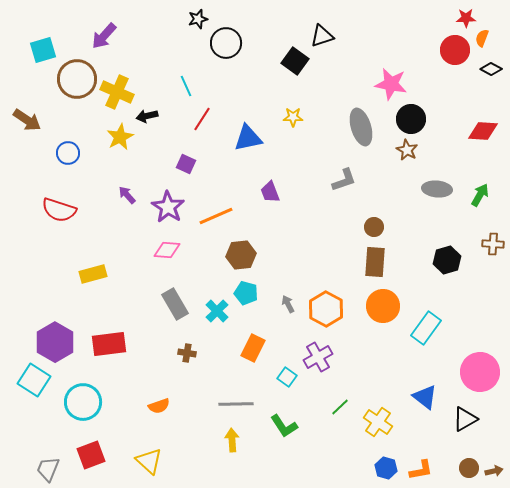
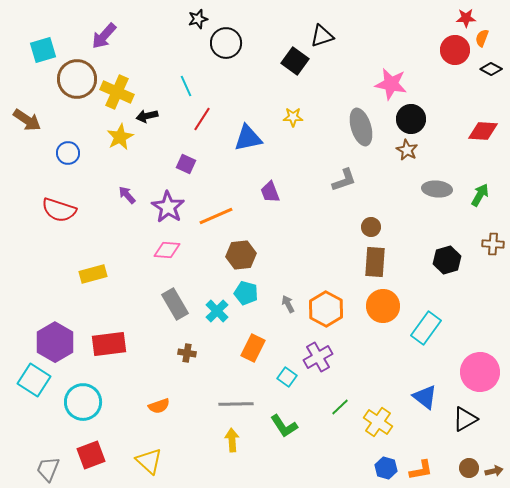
brown circle at (374, 227): moved 3 px left
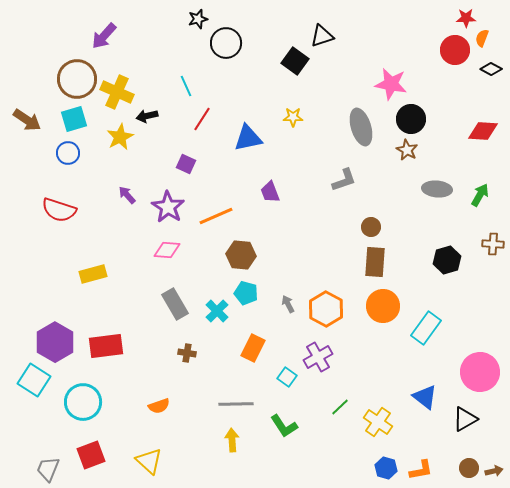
cyan square at (43, 50): moved 31 px right, 69 px down
brown hexagon at (241, 255): rotated 12 degrees clockwise
red rectangle at (109, 344): moved 3 px left, 2 px down
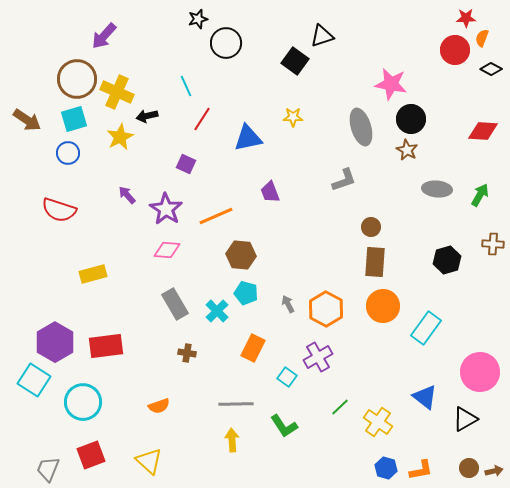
purple star at (168, 207): moved 2 px left, 2 px down
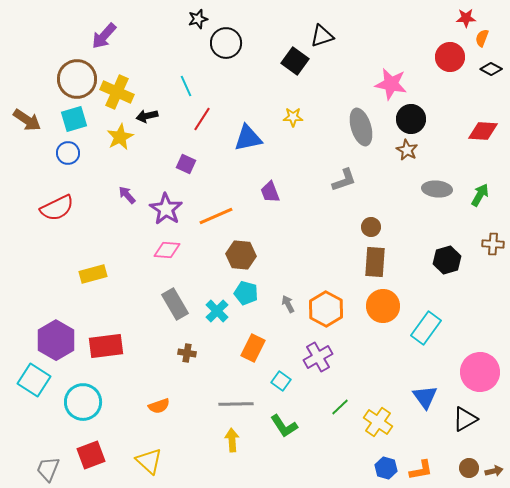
red circle at (455, 50): moved 5 px left, 7 px down
red semicircle at (59, 210): moved 2 px left, 2 px up; rotated 44 degrees counterclockwise
purple hexagon at (55, 342): moved 1 px right, 2 px up
cyan square at (287, 377): moved 6 px left, 4 px down
blue triangle at (425, 397): rotated 16 degrees clockwise
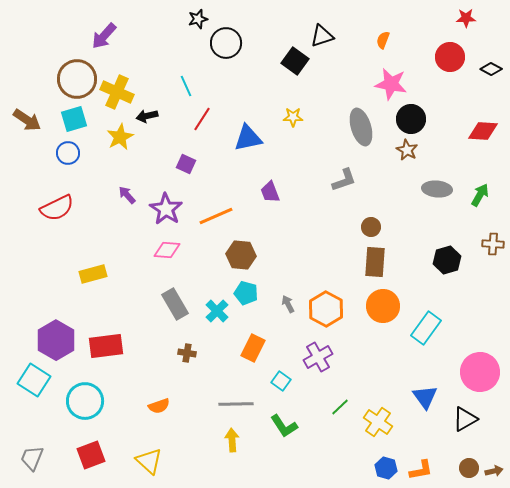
orange semicircle at (482, 38): moved 99 px left, 2 px down
cyan circle at (83, 402): moved 2 px right, 1 px up
gray trapezoid at (48, 469): moved 16 px left, 11 px up
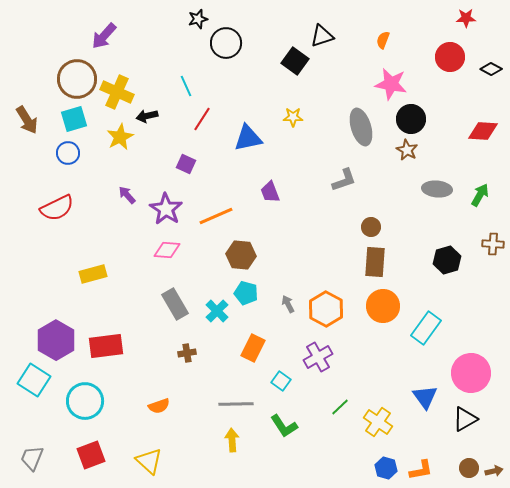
brown arrow at (27, 120): rotated 24 degrees clockwise
brown cross at (187, 353): rotated 18 degrees counterclockwise
pink circle at (480, 372): moved 9 px left, 1 px down
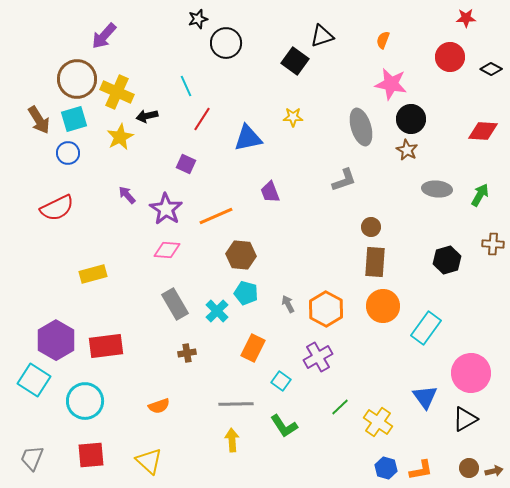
brown arrow at (27, 120): moved 12 px right
red square at (91, 455): rotated 16 degrees clockwise
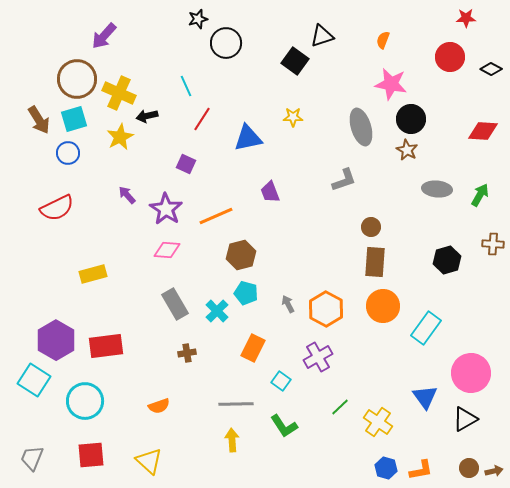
yellow cross at (117, 92): moved 2 px right, 1 px down
brown hexagon at (241, 255): rotated 20 degrees counterclockwise
